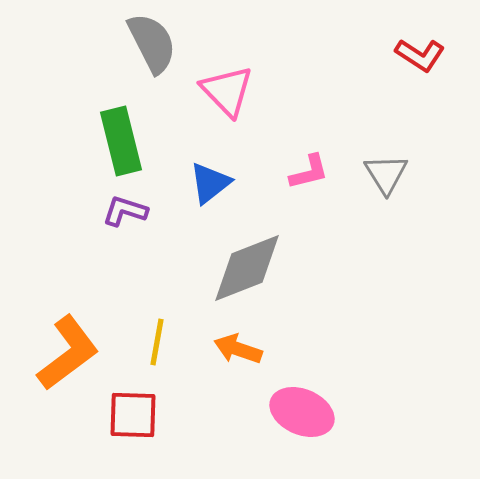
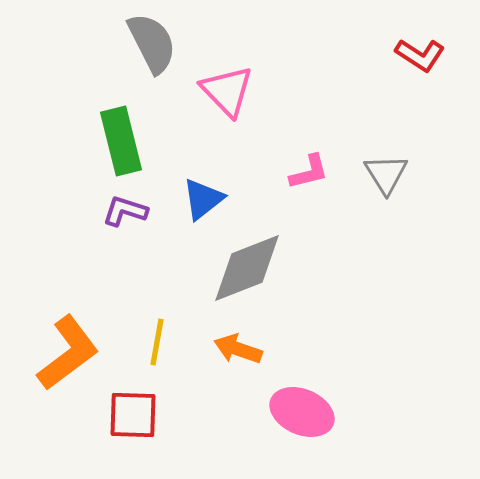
blue triangle: moved 7 px left, 16 px down
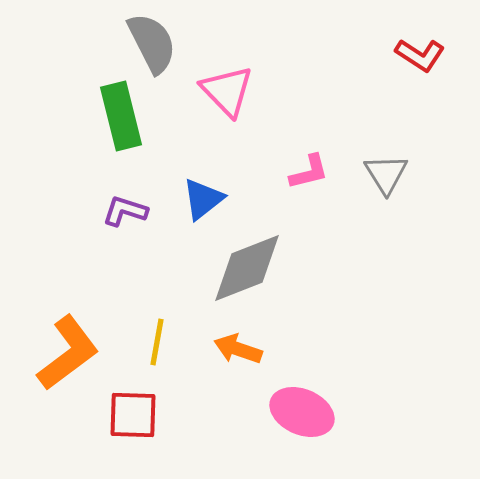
green rectangle: moved 25 px up
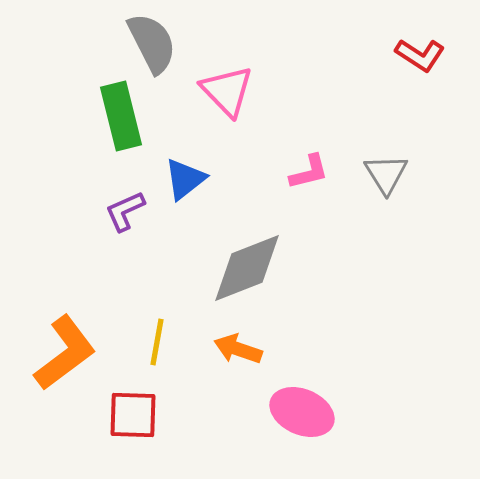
blue triangle: moved 18 px left, 20 px up
purple L-shape: rotated 42 degrees counterclockwise
orange L-shape: moved 3 px left
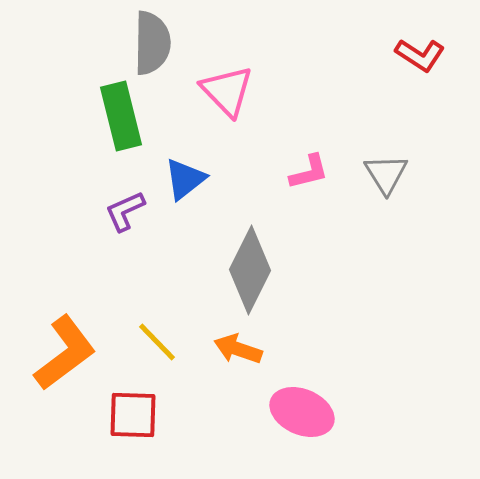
gray semicircle: rotated 28 degrees clockwise
gray diamond: moved 3 px right, 2 px down; rotated 42 degrees counterclockwise
yellow line: rotated 54 degrees counterclockwise
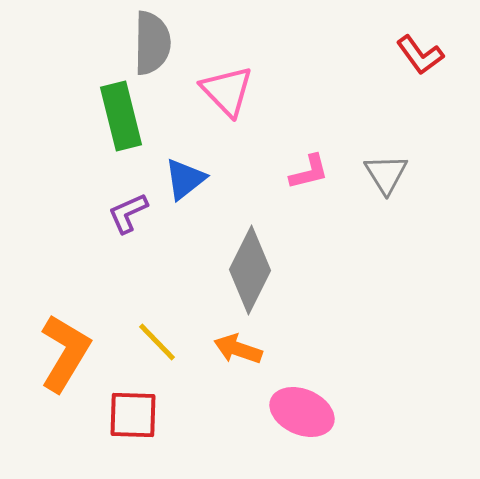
red L-shape: rotated 21 degrees clockwise
purple L-shape: moved 3 px right, 2 px down
orange L-shape: rotated 22 degrees counterclockwise
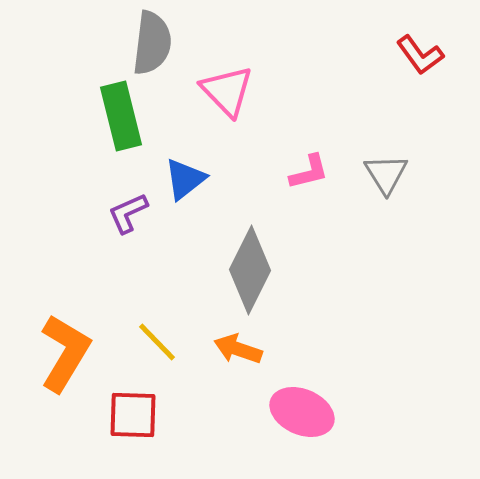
gray semicircle: rotated 6 degrees clockwise
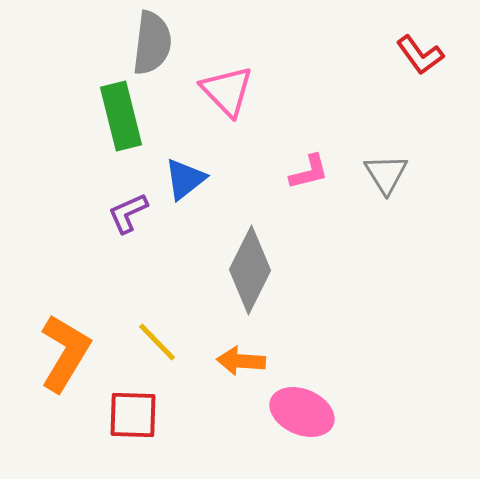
orange arrow: moved 3 px right, 12 px down; rotated 15 degrees counterclockwise
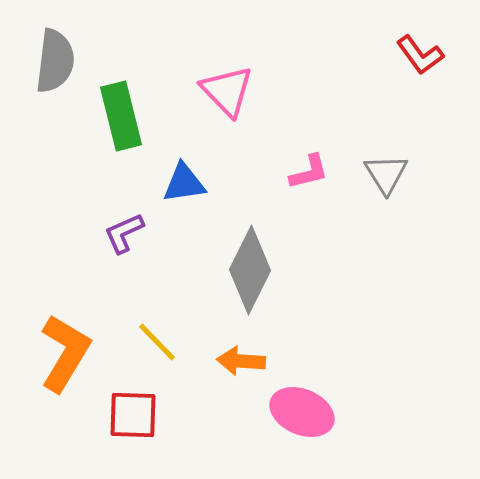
gray semicircle: moved 97 px left, 18 px down
blue triangle: moved 1 px left, 4 px down; rotated 30 degrees clockwise
purple L-shape: moved 4 px left, 20 px down
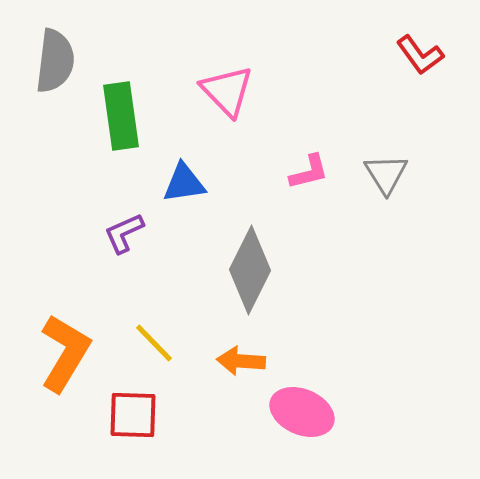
green rectangle: rotated 6 degrees clockwise
yellow line: moved 3 px left, 1 px down
